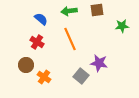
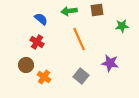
orange line: moved 9 px right
purple star: moved 11 px right
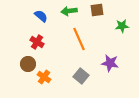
blue semicircle: moved 3 px up
brown circle: moved 2 px right, 1 px up
